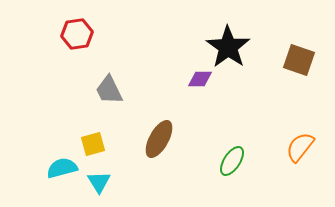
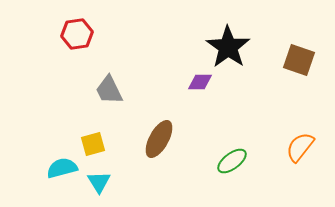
purple diamond: moved 3 px down
green ellipse: rotated 20 degrees clockwise
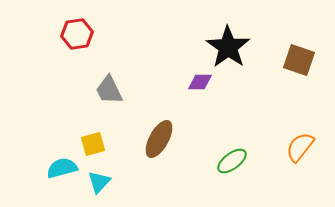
cyan triangle: rotated 15 degrees clockwise
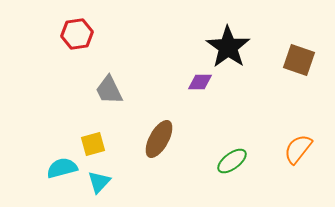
orange semicircle: moved 2 px left, 2 px down
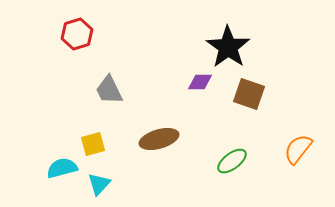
red hexagon: rotated 8 degrees counterclockwise
brown square: moved 50 px left, 34 px down
brown ellipse: rotated 45 degrees clockwise
cyan triangle: moved 2 px down
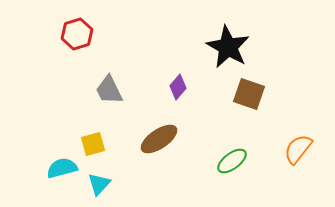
black star: rotated 6 degrees counterclockwise
purple diamond: moved 22 px left, 5 px down; rotated 50 degrees counterclockwise
brown ellipse: rotated 18 degrees counterclockwise
